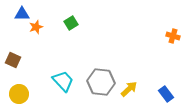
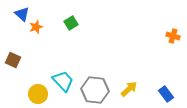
blue triangle: rotated 42 degrees clockwise
gray hexagon: moved 6 px left, 8 px down
yellow circle: moved 19 px right
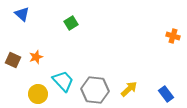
orange star: moved 30 px down
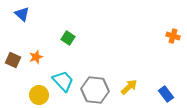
green square: moved 3 px left, 15 px down; rotated 24 degrees counterclockwise
yellow arrow: moved 2 px up
yellow circle: moved 1 px right, 1 px down
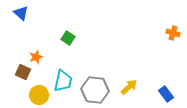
blue triangle: moved 1 px left, 1 px up
orange cross: moved 3 px up
brown square: moved 10 px right, 12 px down
cyan trapezoid: rotated 55 degrees clockwise
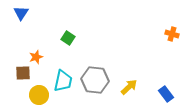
blue triangle: rotated 21 degrees clockwise
orange cross: moved 1 px left, 1 px down
brown square: moved 1 px down; rotated 28 degrees counterclockwise
gray hexagon: moved 10 px up
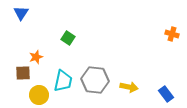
yellow arrow: rotated 54 degrees clockwise
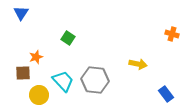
cyan trapezoid: rotated 55 degrees counterclockwise
yellow arrow: moved 9 px right, 23 px up
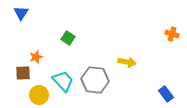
yellow arrow: moved 11 px left, 2 px up
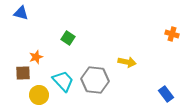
blue triangle: rotated 49 degrees counterclockwise
